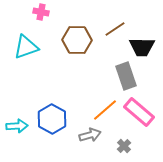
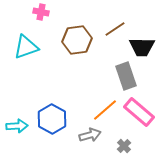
brown hexagon: rotated 8 degrees counterclockwise
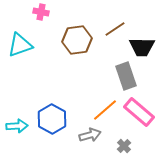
cyan triangle: moved 6 px left, 2 px up
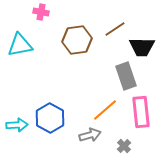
cyan triangle: rotated 8 degrees clockwise
pink rectangle: moved 2 px right; rotated 44 degrees clockwise
blue hexagon: moved 2 px left, 1 px up
cyan arrow: moved 1 px up
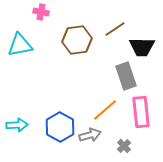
blue hexagon: moved 10 px right, 9 px down
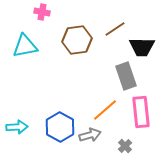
pink cross: moved 1 px right
cyan triangle: moved 5 px right, 1 px down
cyan arrow: moved 2 px down
gray cross: moved 1 px right
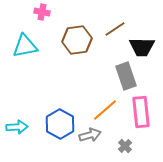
blue hexagon: moved 3 px up
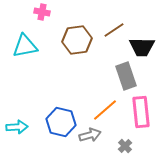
brown line: moved 1 px left, 1 px down
blue hexagon: moved 1 px right, 2 px up; rotated 16 degrees counterclockwise
